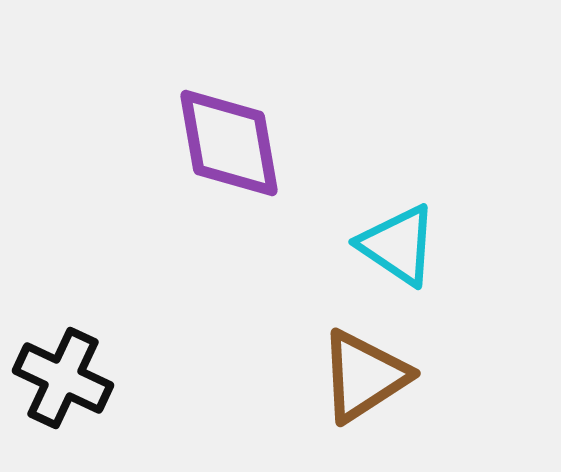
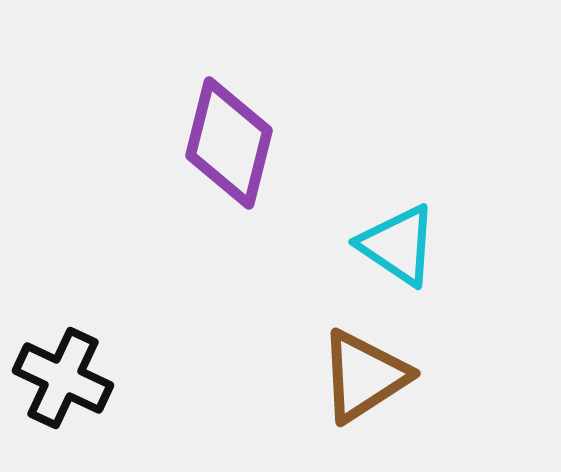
purple diamond: rotated 24 degrees clockwise
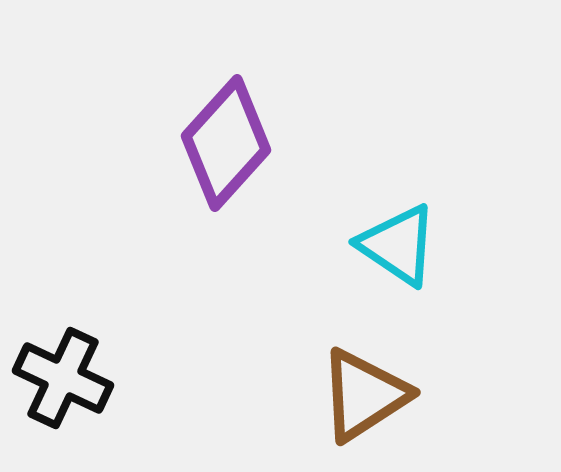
purple diamond: moved 3 px left; rotated 28 degrees clockwise
brown triangle: moved 19 px down
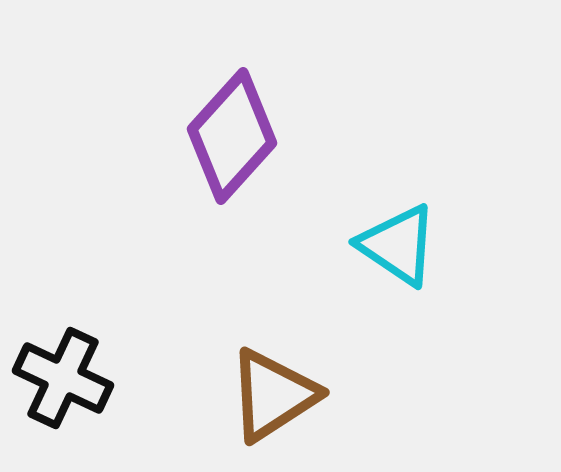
purple diamond: moved 6 px right, 7 px up
brown triangle: moved 91 px left
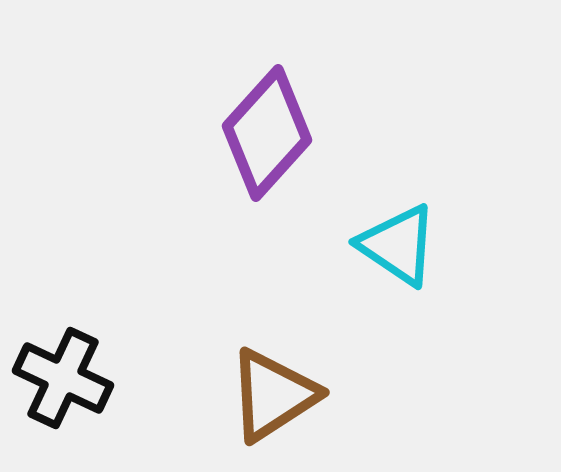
purple diamond: moved 35 px right, 3 px up
